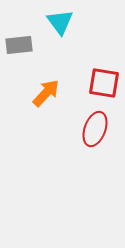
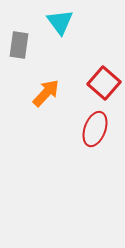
gray rectangle: rotated 76 degrees counterclockwise
red square: rotated 32 degrees clockwise
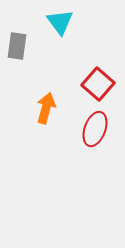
gray rectangle: moved 2 px left, 1 px down
red square: moved 6 px left, 1 px down
orange arrow: moved 15 px down; rotated 28 degrees counterclockwise
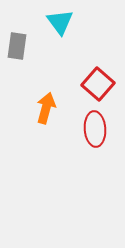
red ellipse: rotated 24 degrees counterclockwise
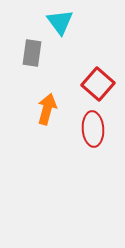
gray rectangle: moved 15 px right, 7 px down
orange arrow: moved 1 px right, 1 px down
red ellipse: moved 2 px left
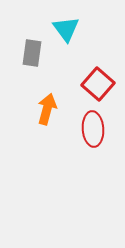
cyan triangle: moved 6 px right, 7 px down
